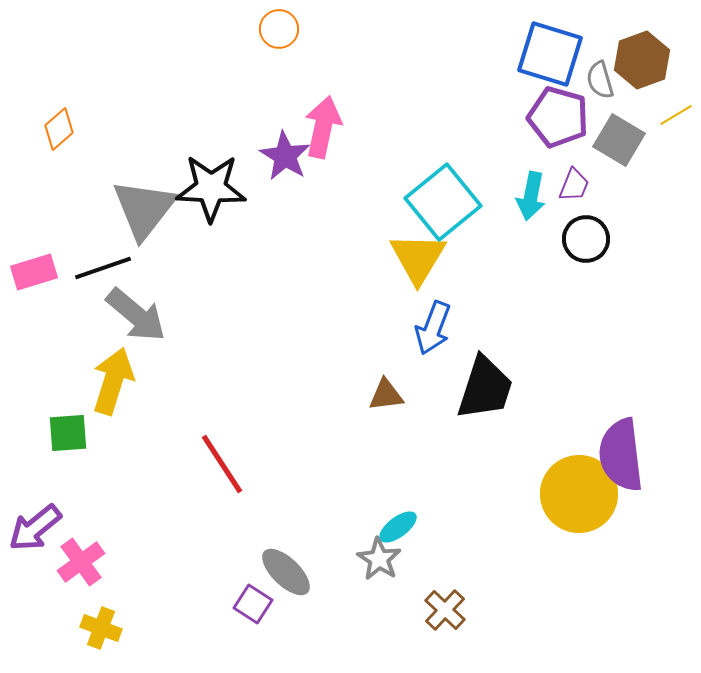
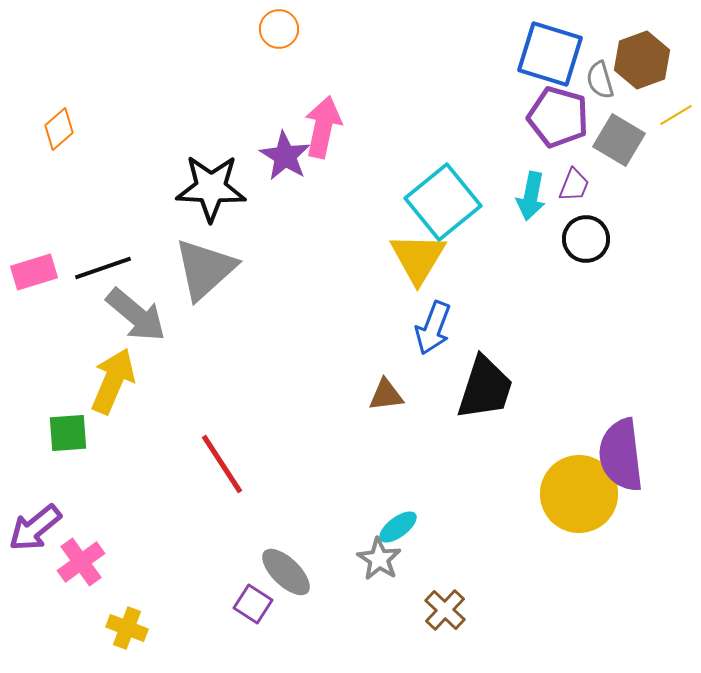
gray triangle: moved 61 px right, 60 px down; rotated 10 degrees clockwise
yellow arrow: rotated 6 degrees clockwise
yellow cross: moved 26 px right
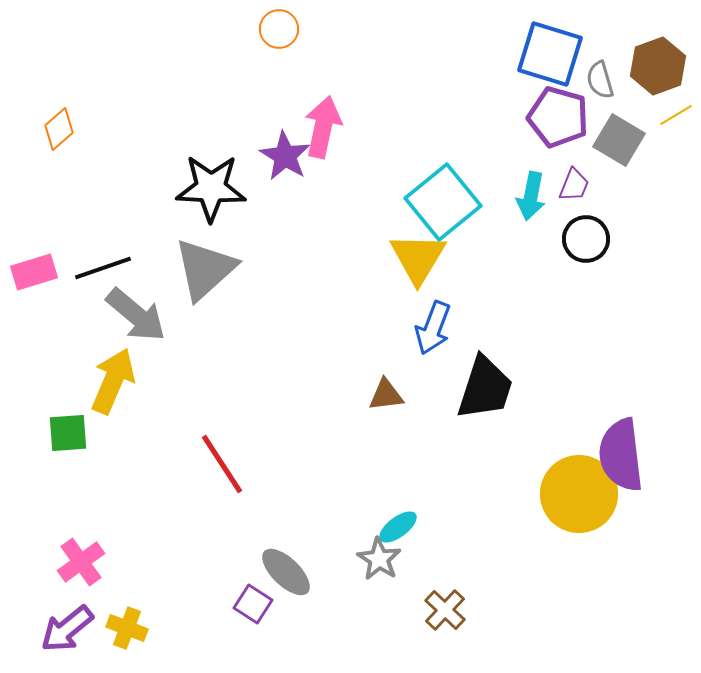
brown hexagon: moved 16 px right, 6 px down
purple arrow: moved 32 px right, 101 px down
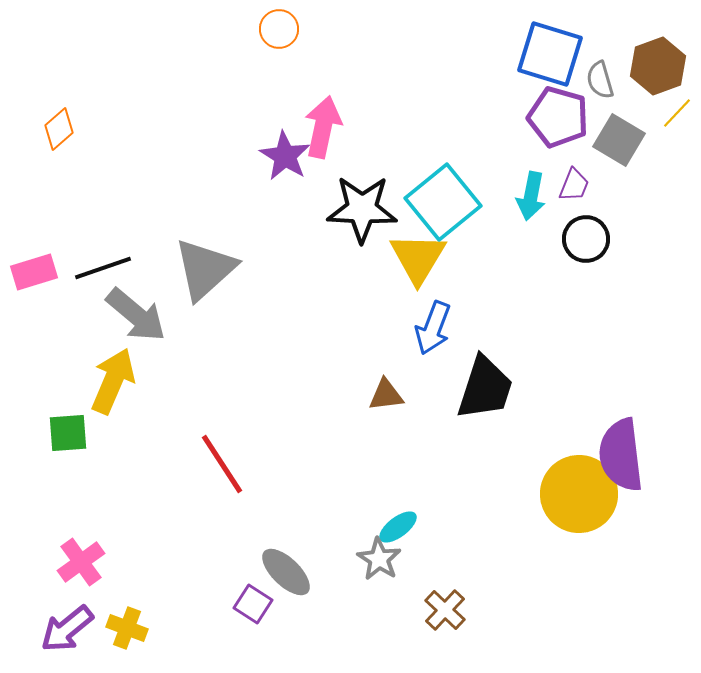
yellow line: moved 1 px right, 2 px up; rotated 16 degrees counterclockwise
black star: moved 151 px right, 21 px down
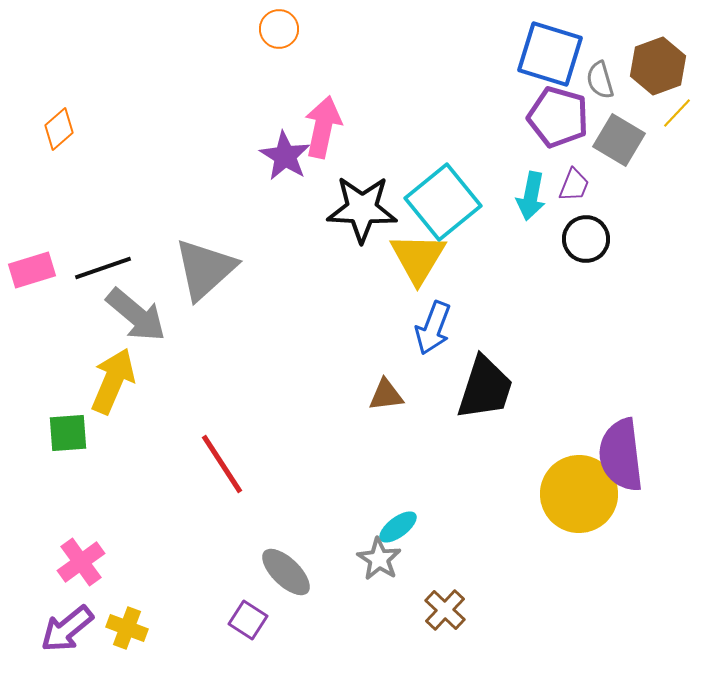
pink rectangle: moved 2 px left, 2 px up
purple square: moved 5 px left, 16 px down
